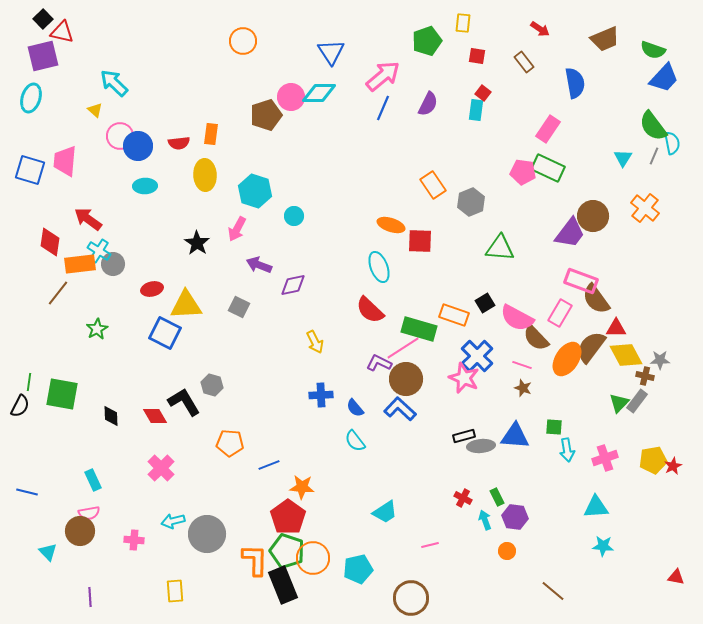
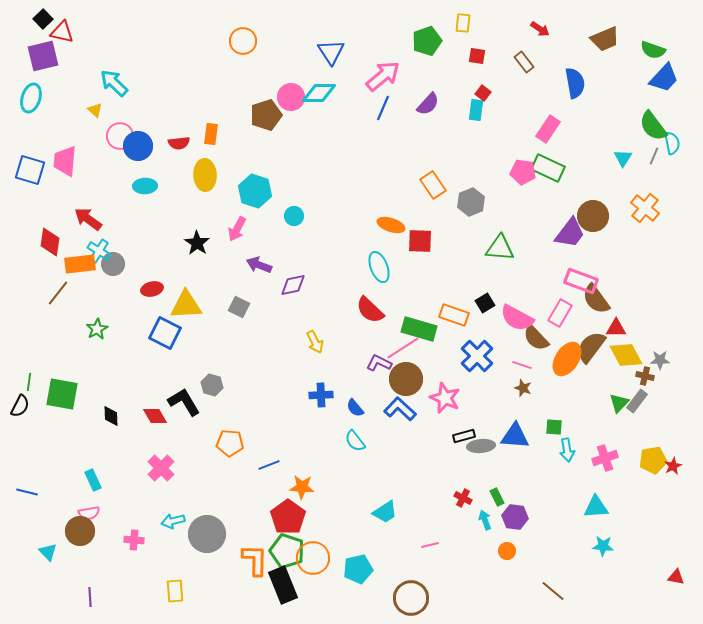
purple semicircle at (428, 104): rotated 15 degrees clockwise
pink star at (464, 378): moved 19 px left, 20 px down
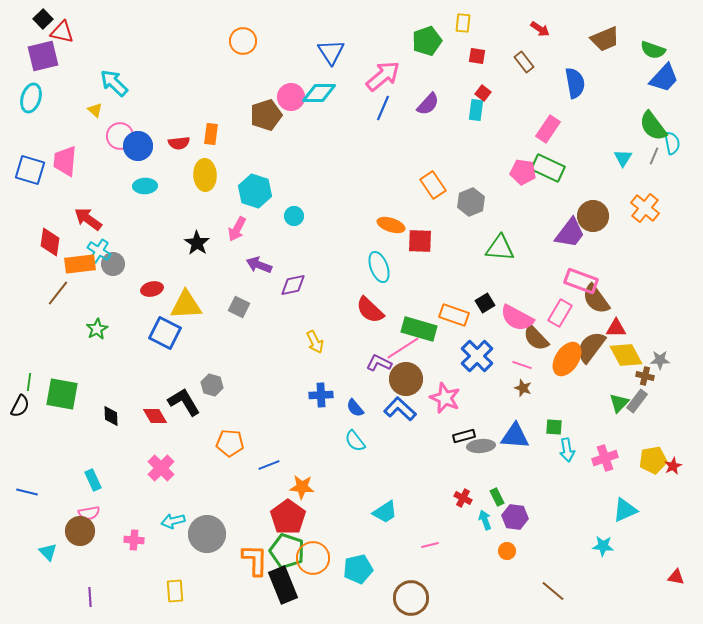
cyan triangle at (596, 507): moved 29 px right, 3 px down; rotated 20 degrees counterclockwise
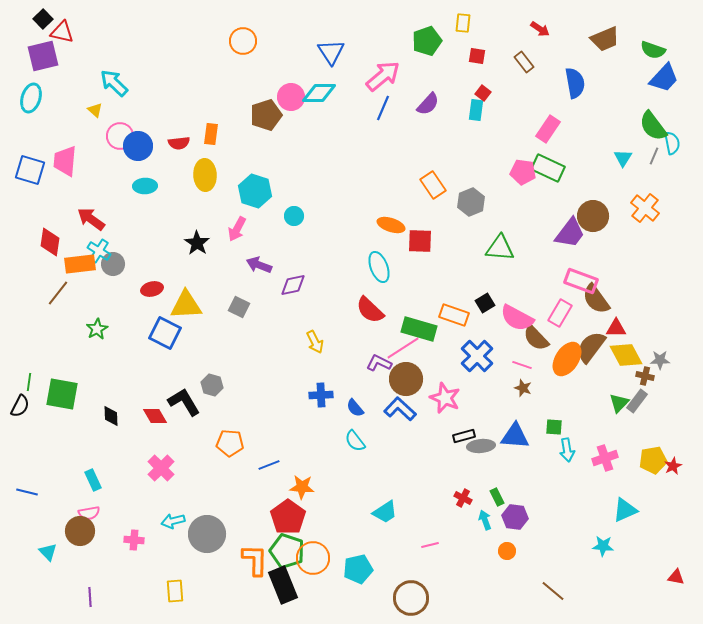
red arrow at (88, 219): moved 3 px right
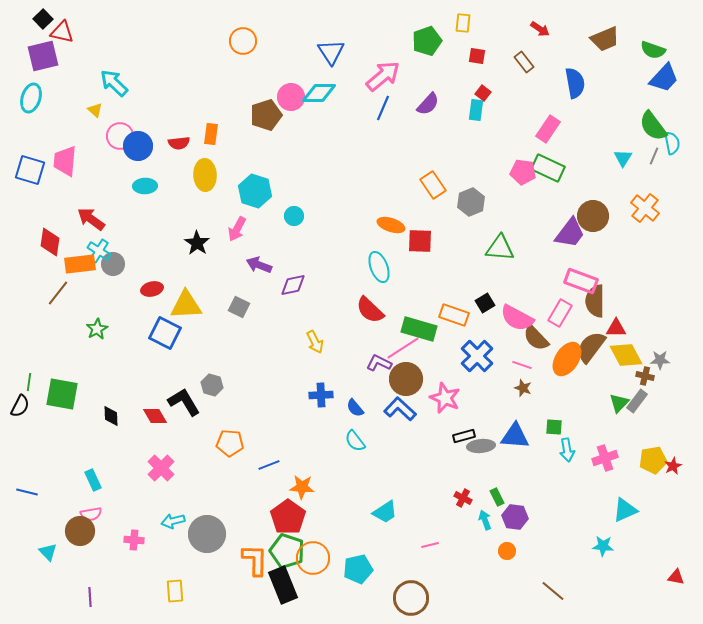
brown semicircle at (596, 299): moved 1 px left, 2 px down; rotated 36 degrees clockwise
pink semicircle at (89, 513): moved 2 px right, 1 px down
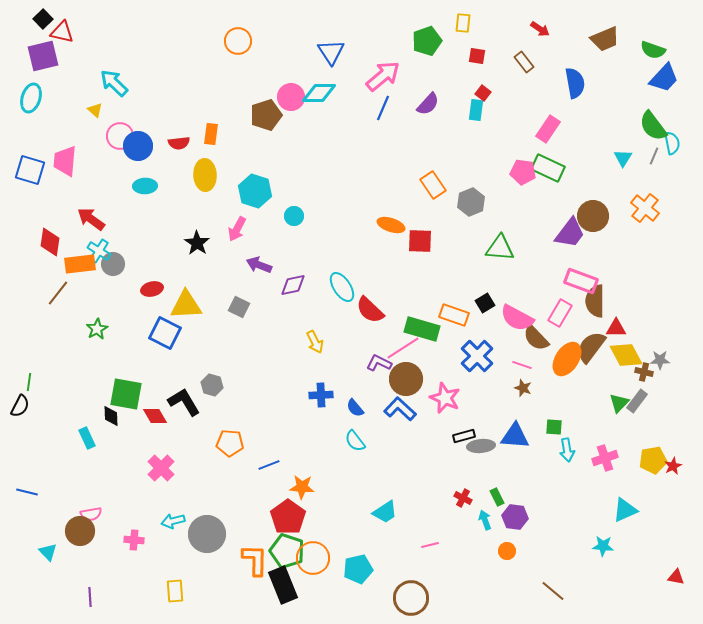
orange circle at (243, 41): moved 5 px left
cyan ellipse at (379, 267): moved 37 px left, 20 px down; rotated 12 degrees counterclockwise
green rectangle at (419, 329): moved 3 px right
brown cross at (645, 376): moved 1 px left, 4 px up
green square at (62, 394): moved 64 px right
cyan rectangle at (93, 480): moved 6 px left, 42 px up
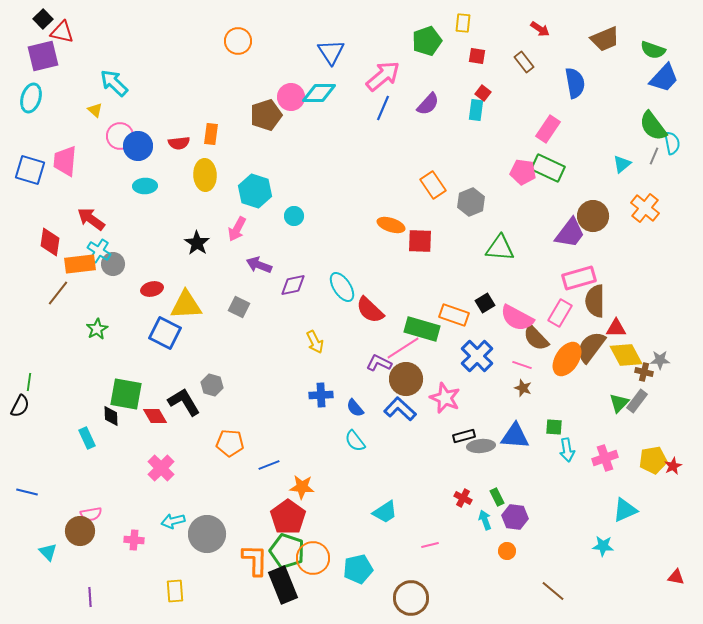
cyan triangle at (623, 158): moved 1 px left, 6 px down; rotated 18 degrees clockwise
pink rectangle at (581, 281): moved 2 px left, 3 px up; rotated 36 degrees counterclockwise
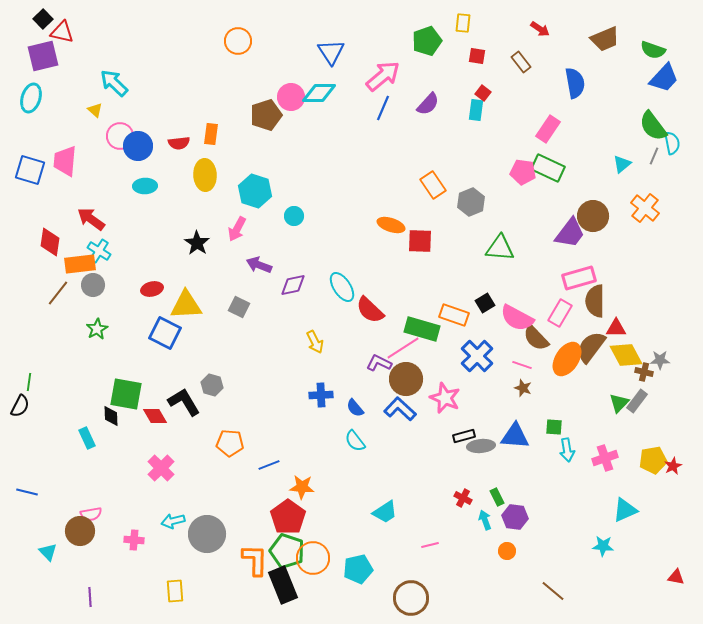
brown rectangle at (524, 62): moved 3 px left
gray circle at (113, 264): moved 20 px left, 21 px down
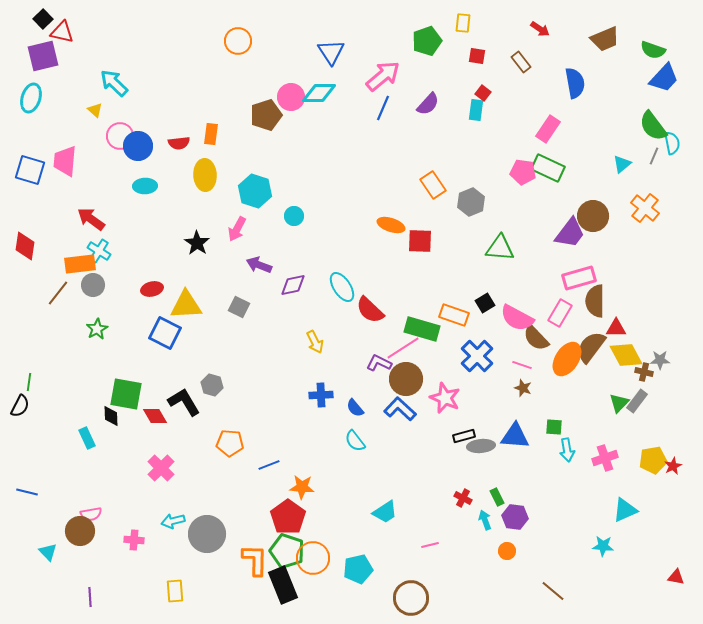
red diamond at (50, 242): moved 25 px left, 4 px down
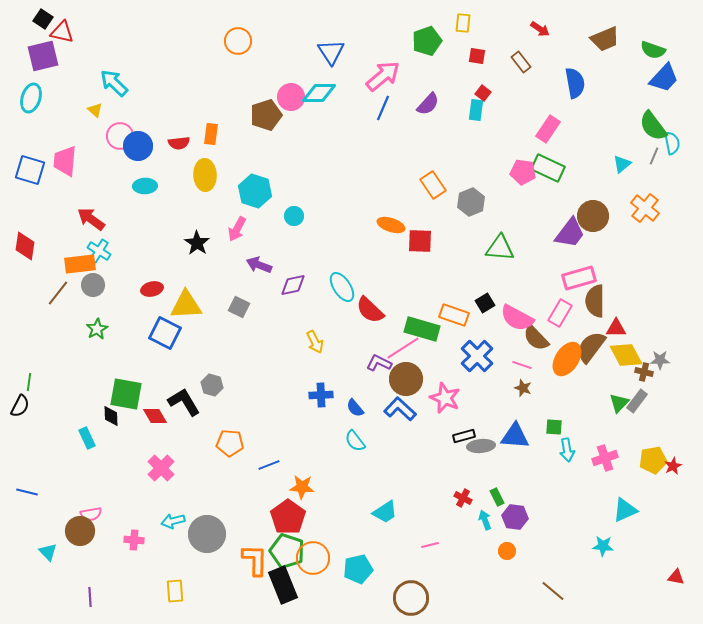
black square at (43, 19): rotated 12 degrees counterclockwise
